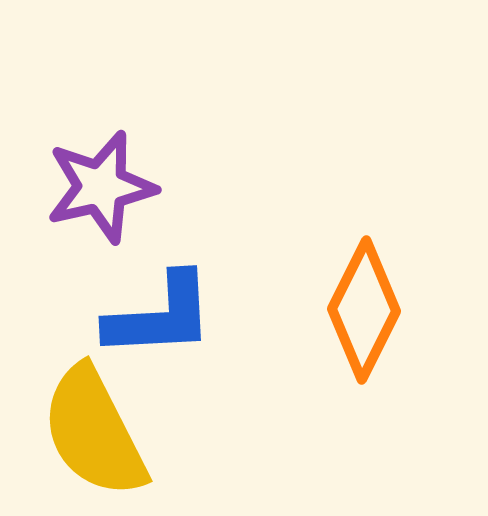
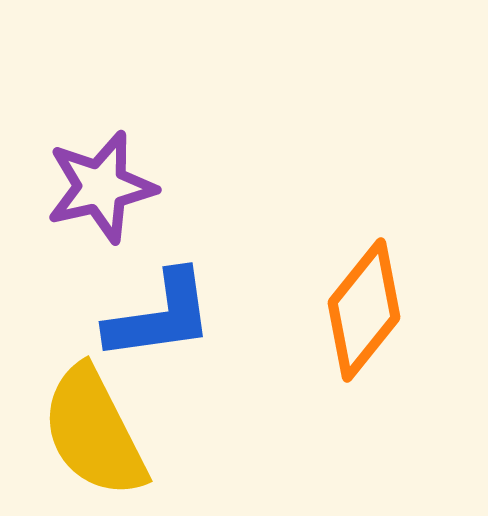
orange diamond: rotated 12 degrees clockwise
blue L-shape: rotated 5 degrees counterclockwise
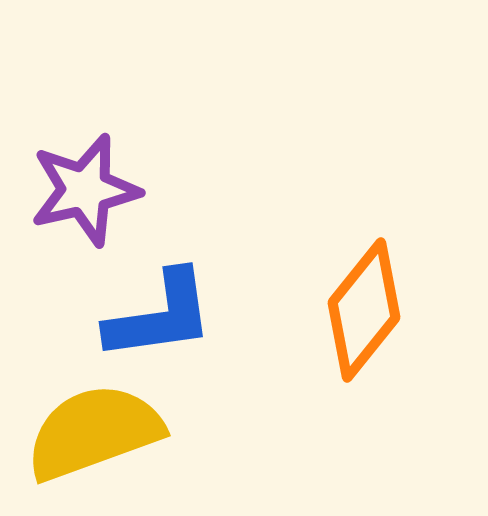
purple star: moved 16 px left, 3 px down
yellow semicircle: rotated 97 degrees clockwise
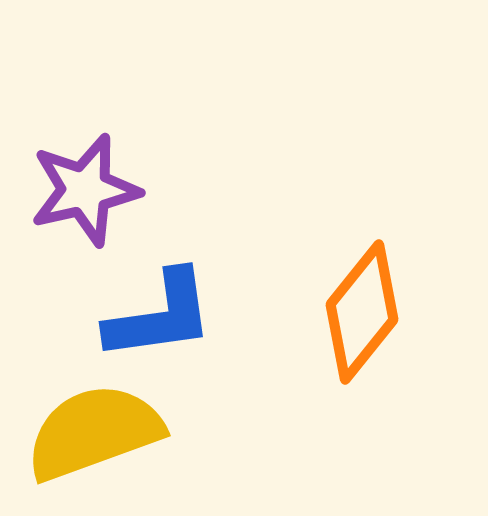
orange diamond: moved 2 px left, 2 px down
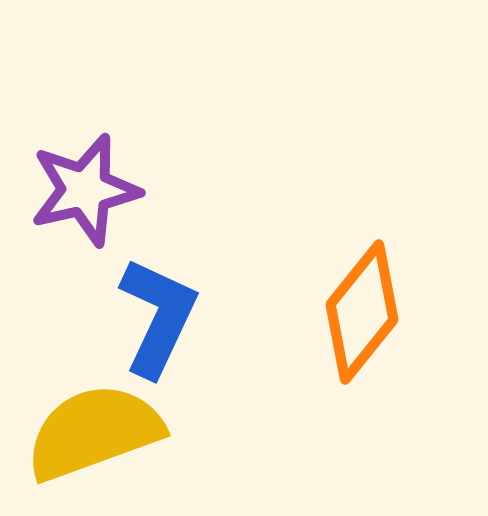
blue L-shape: moved 2 px left, 1 px down; rotated 57 degrees counterclockwise
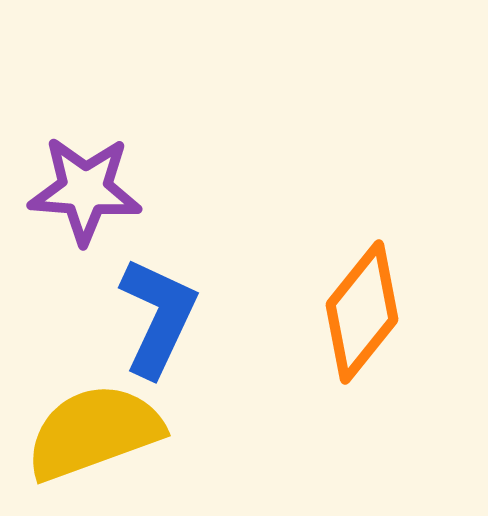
purple star: rotated 17 degrees clockwise
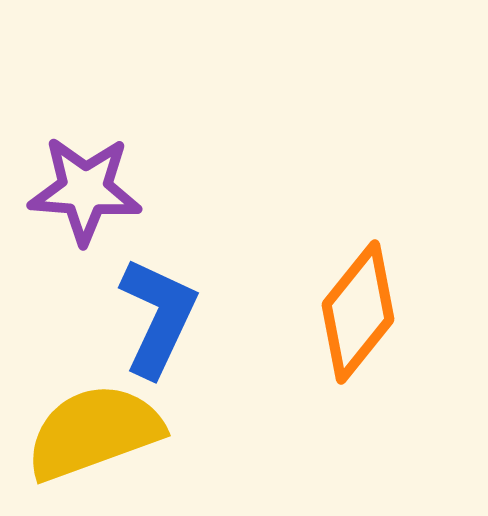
orange diamond: moved 4 px left
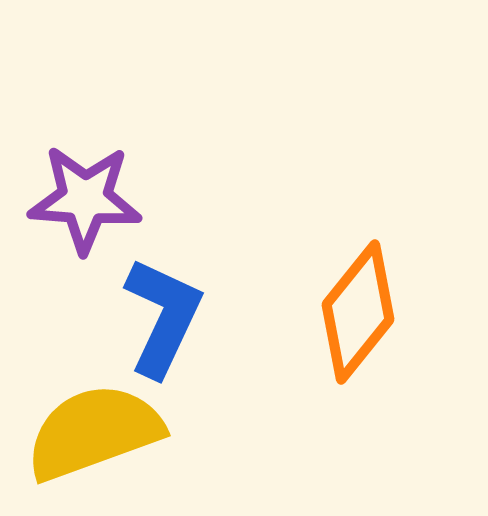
purple star: moved 9 px down
blue L-shape: moved 5 px right
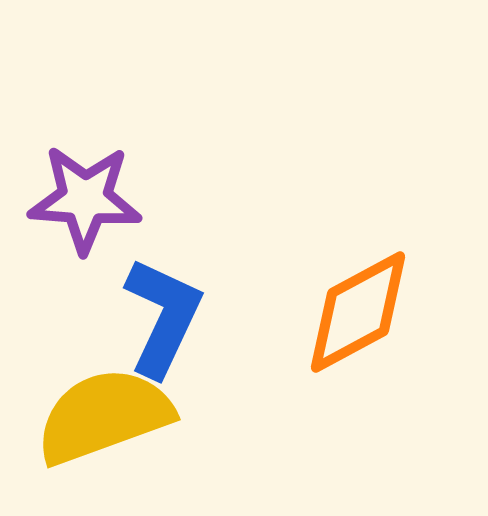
orange diamond: rotated 23 degrees clockwise
yellow semicircle: moved 10 px right, 16 px up
